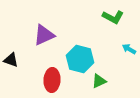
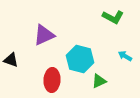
cyan arrow: moved 4 px left, 7 px down
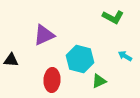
black triangle: rotated 14 degrees counterclockwise
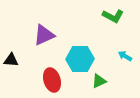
green L-shape: moved 1 px up
cyan hexagon: rotated 16 degrees counterclockwise
red ellipse: rotated 20 degrees counterclockwise
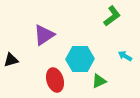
green L-shape: moved 1 px left; rotated 65 degrees counterclockwise
purple triangle: rotated 10 degrees counterclockwise
black triangle: rotated 21 degrees counterclockwise
red ellipse: moved 3 px right
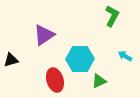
green L-shape: rotated 25 degrees counterclockwise
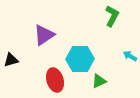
cyan arrow: moved 5 px right
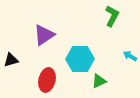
red ellipse: moved 8 px left; rotated 30 degrees clockwise
